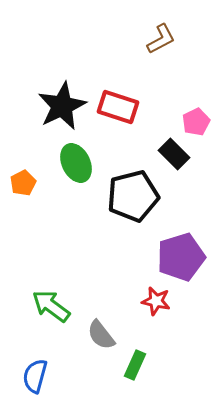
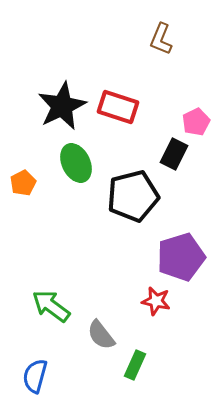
brown L-shape: rotated 140 degrees clockwise
black rectangle: rotated 72 degrees clockwise
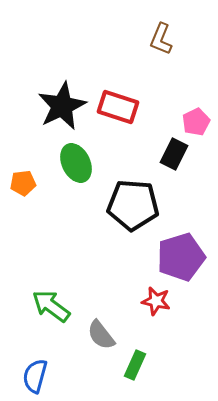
orange pentagon: rotated 20 degrees clockwise
black pentagon: moved 9 px down; rotated 18 degrees clockwise
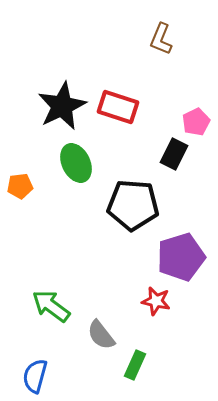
orange pentagon: moved 3 px left, 3 px down
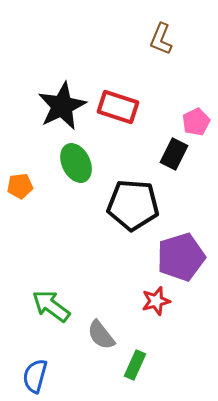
red star: rotated 28 degrees counterclockwise
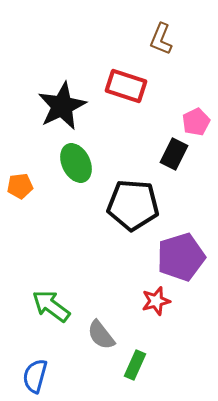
red rectangle: moved 8 px right, 21 px up
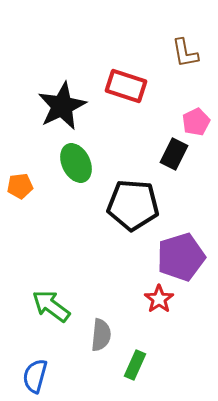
brown L-shape: moved 24 px right, 14 px down; rotated 32 degrees counterclockwise
red star: moved 3 px right, 2 px up; rotated 20 degrees counterclockwise
gray semicircle: rotated 136 degrees counterclockwise
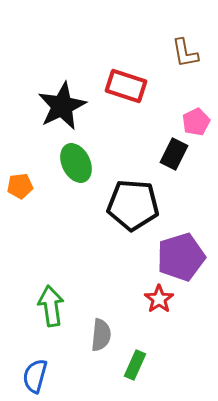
green arrow: rotated 45 degrees clockwise
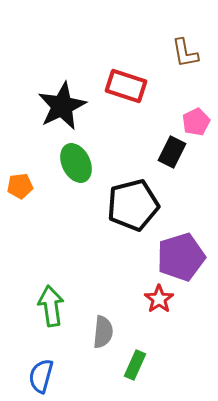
black rectangle: moved 2 px left, 2 px up
black pentagon: rotated 18 degrees counterclockwise
gray semicircle: moved 2 px right, 3 px up
blue semicircle: moved 6 px right
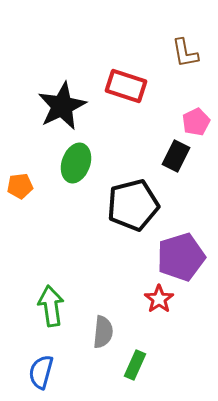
black rectangle: moved 4 px right, 4 px down
green ellipse: rotated 45 degrees clockwise
blue semicircle: moved 4 px up
